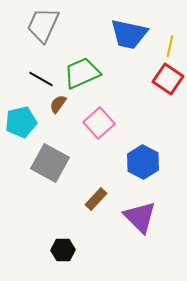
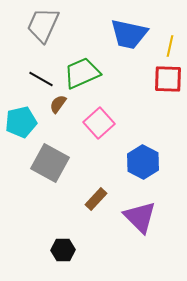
red square: rotated 32 degrees counterclockwise
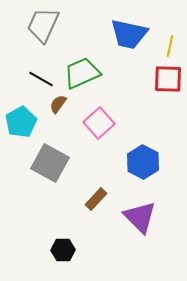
cyan pentagon: rotated 16 degrees counterclockwise
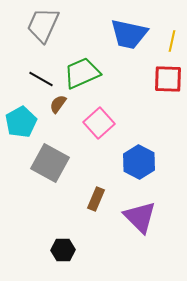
yellow line: moved 2 px right, 5 px up
blue hexagon: moved 4 px left
brown rectangle: rotated 20 degrees counterclockwise
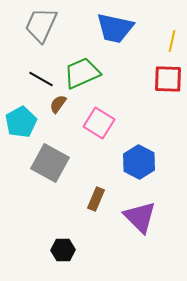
gray trapezoid: moved 2 px left
blue trapezoid: moved 14 px left, 6 px up
pink square: rotated 16 degrees counterclockwise
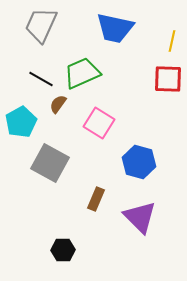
blue hexagon: rotated 12 degrees counterclockwise
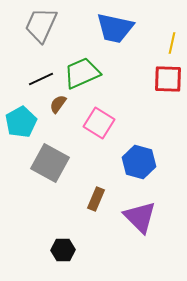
yellow line: moved 2 px down
black line: rotated 55 degrees counterclockwise
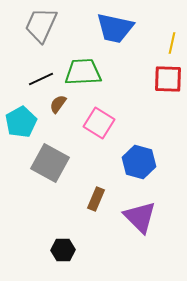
green trapezoid: moved 1 px right, 1 px up; rotated 21 degrees clockwise
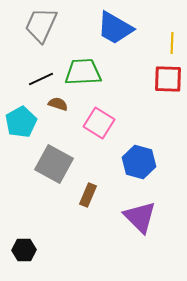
blue trapezoid: rotated 18 degrees clockwise
yellow line: rotated 10 degrees counterclockwise
brown semicircle: rotated 72 degrees clockwise
gray square: moved 4 px right, 1 px down
brown rectangle: moved 8 px left, 4 px up
black hexagon: moved 39 px left
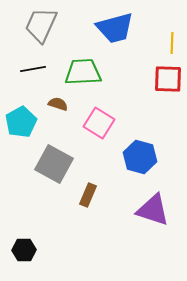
blue trapezoid: rotated 45 degrees counterclockwise
black line: moved 8 px left, 10 px up; rotated 15 degrees clockwise
blue hexagon: moved 1 px right, 5 px up
purple triangle: moved 13 px right, 7 px up; rotated 27 degrees counterclockwise
